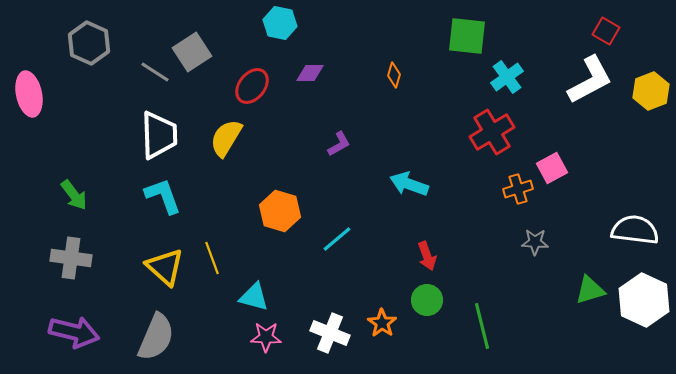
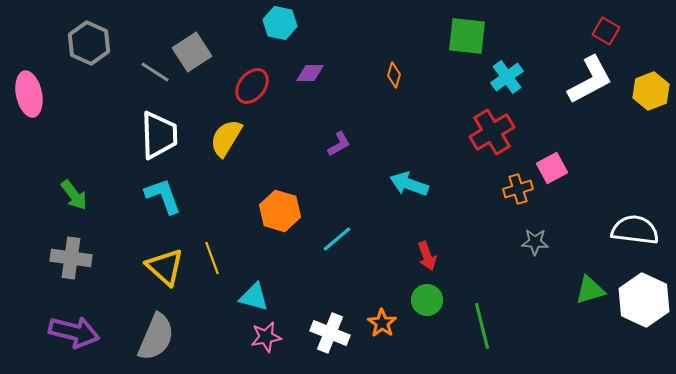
pink star: rotated 12 degrees counterclockwise
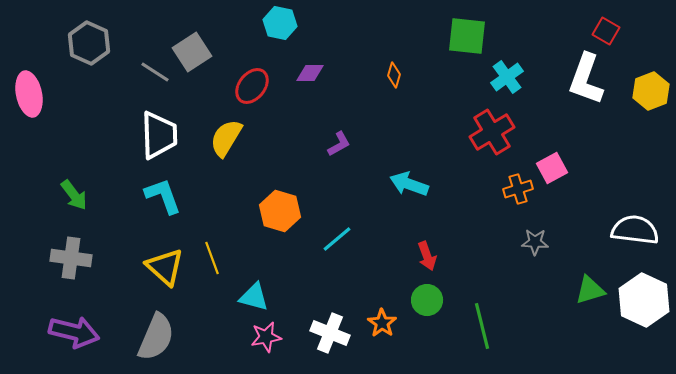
white L-shape: moved 4 px left, 1 px up; rotated 138 degrees clockwise
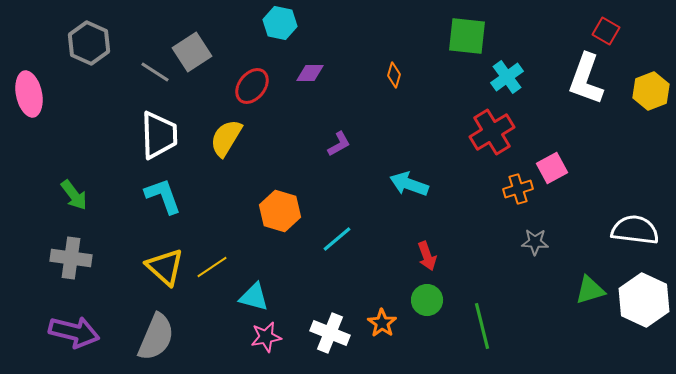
yellow line: moved 9 px down; rotated 76 degrees clockwise
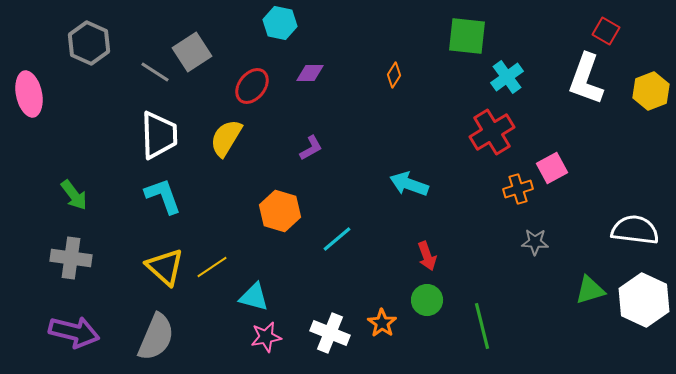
orange diamond: rotated 15 degrees clockwise
purple L-shape: moved 28 px left, 4 px down
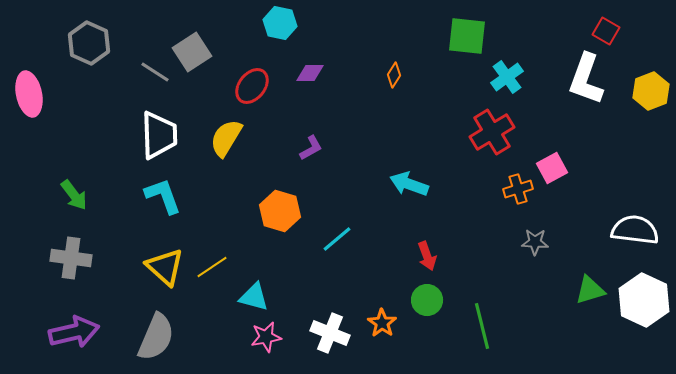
purple arrow: rotated 27 degrees counterclockwise
